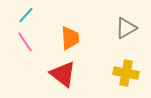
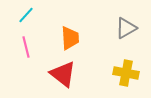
pink line: moved 1 px right, 5 px down; rotated 20 degrees clockwise
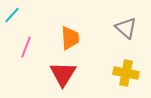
cyan line: moved 14 px left
gray triangle: rotated 50 degrees counterclockwise
pink line: rotated 35 degrees clockwise
red triangle: rotated 24 degrees clockwise
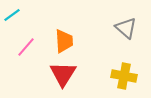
cyan line: rotated 12 degrees clockwise
orange trapezoid: moved 6 px left, 3 px down
pink line: rotated 20 degrees clockwise
yellow cross: moved 2 px left, 3 px down
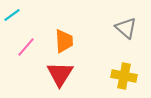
red triangle: moved 3 px left
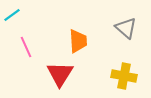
orange trapezoid: moved 14 px right
pink line: rotated 65 degrees counterclockwise
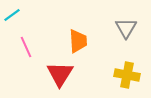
gray triangle: rotated 20 degrees clockwise
yellow cross: moved 3 px right, 1 px up
